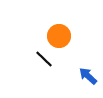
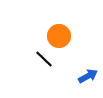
blue arrow: rotated 108 degrees clockwise
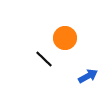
orange circle: moved 6 px right, 2 px down
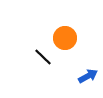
black line: moved 1 px left, 2 px up
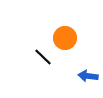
blue arrow: rotated 144 degrees counterclockwise
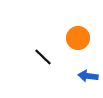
orange circle: moved 13 px right
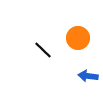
black line: moved 7 px up
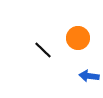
blue arrow: moved 1 px right
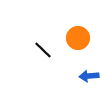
blue arrow: rotated 12 degrees counterclockwise
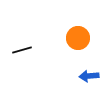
black line: moved 21 px left; rotated 60 degrees counterclockwise
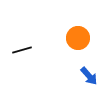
blue arrow: rotated 126 degrees counterclockwise
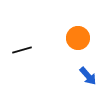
blue arrow: moved 1 px left
